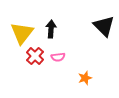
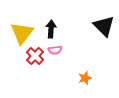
pink semicircle: moved 3 px left, 7 px up
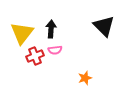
red cross: rotated 24 degrees clockwise
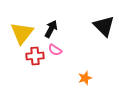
black arrow: rotated 24 degrees clockwise
pink semicircle: rotated 40 degrees clockwise
red cross: rotated 18 degrees clockwise
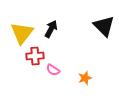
pink semicircle: moved 2 px left, 20 px down
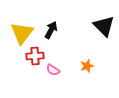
black arrow: moved 1 px down
orange star: moved 2 px right, 12 px up
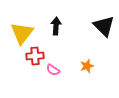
black arrow: moved 5 px right, 4 px up; rotated 24 degrees counterclockwise
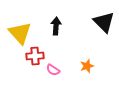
black triangle: moved 4 px up
yellow triangle: moved 2 px left; rotated 20 degrees counterclockwise
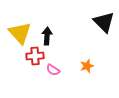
black arrow: moved 9 px left, 10 px down
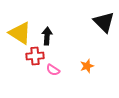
yellow triangle: rotated 15 degrees counterclockwise
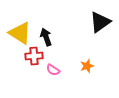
black triangle: moved 4 px left; rotated 40 degrees clockwise
black arrow: moved 1 px left, 1 px down; rotated 24 degrees counterclockwise
red cross: moved 1 px left
